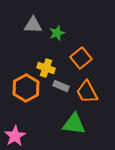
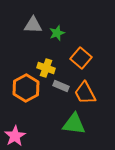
orange square: rotated 10 degrees counterclockwise
orange trapezoid: moved 2 px left, 1 px down
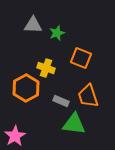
orange square: rotated 20 degrees counterclockwise
gray rectangle: moved 15 px down
orange trapezoid: moved 3 px right, 3 px down; rotated 10 degrees clockwise
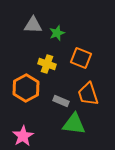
yellow cross: moved 1 px right, 4 px up
orange trapezoid: moved 2 px up
pink star: moved 8 px right
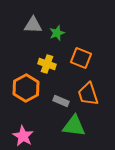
green triangle: moved 2 px down
pink star: rotated 10 degrees counterclockwise
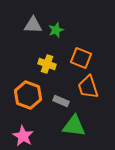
green star: moved 1 px left, 3 px up
orange hexagon: moved 2 px right, 7 px down; rotated 12 degrees counterclockwise
orange trapezoid: moved 7 px up
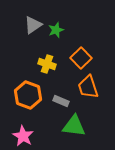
gray triangle: rotated 36 degrees counterclockwise
orange square: rotated 25 degrees clockwise
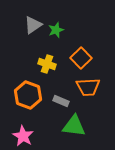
orange trapezoid: rotated 75 degrees counterclockwise
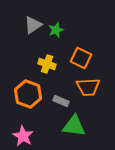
orange square: rotated 20 degrees counterclockwise
orange hexagon: moved 1 px up
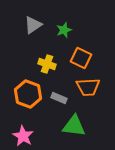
green star: moved 8 px right
gray rectangle: moved 2 px left, 3 px up
